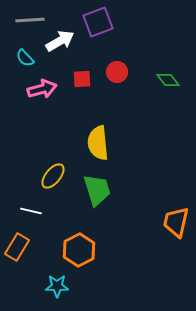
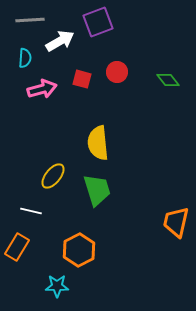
cyan semicircle: rotated 132 degrees counterclockwise
red square: rotated 18 degrees clockwise
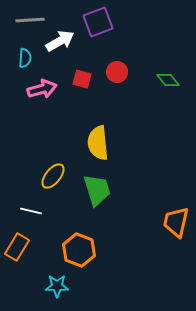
orange hexagon: rotated 12 degrees counterclockwise
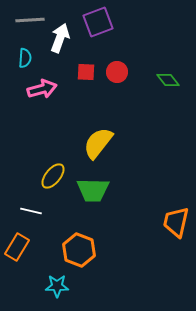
white arrow: moved 3 px up; rotated 40 degrees counterclockwise
red square: moved 4 px right, 7 px up; rotated 12 degrees counterclockwise
yellow semicircle: rotated 44 degrees clockwise
green trapezoid: moved 4 px left; rotated 108 degrees clockwise
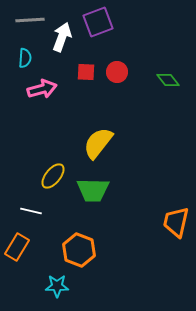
white arrow: moved 2 px right, 1 px up
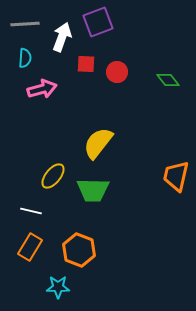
gray line: moved 5 px left, 4 px down
red square: moved 8 px up
orange trapezoid: moved 46 px up
orange rectangle: moved 13 px right
cyan star: moved 1 px right, 1 px down
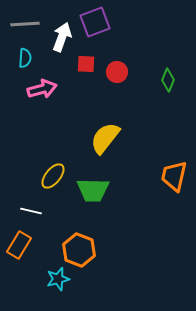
purple square: moved 3 px left
green diamond: rotated 60 degrees clockwise
yellow semicircle: moved 7 px right, 5 px up
orange trapezoid: moved 2 px left
orange rectangle: moved 11 px left, 2 px up
cyan star: moved 8 px up; rotated 15 degrees counterclockwise
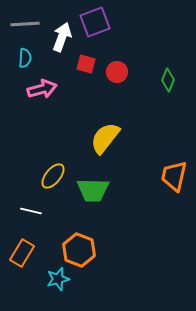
red square: rotated 12 degrees clockwise
orange rectangle: moved 3 px right, 8 px down
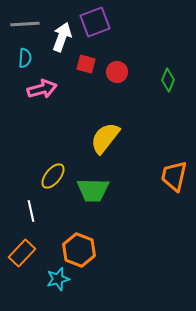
white line: rotated 65 degrees clockwise
orange rectangle: rotated 12 degrees clockwise
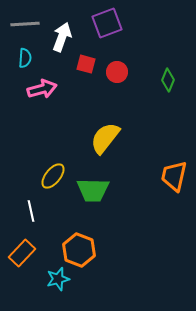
purple square: moved 12 px right, 1 px down
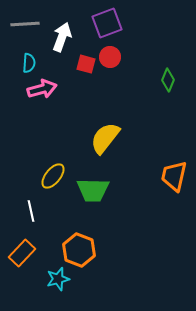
cyan semicircle: moved 4 px right, 5 px down
red circle: moved 7 px left, 15 px up
